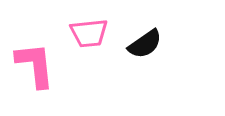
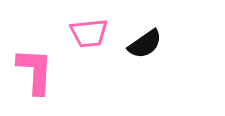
pink L-shape: moved 6 px down; rotated 9 degrees clockwise
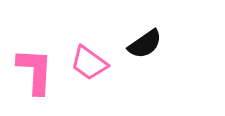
pink trapezoid: moved 30 px down; rotated 42 degrees clockwise
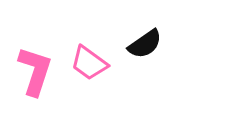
pink L-shape: rotated 15 degrees clockwise
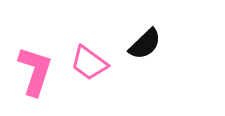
black semicircle: rotated 9 degrees counterclockwise
